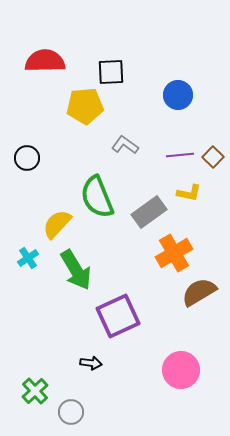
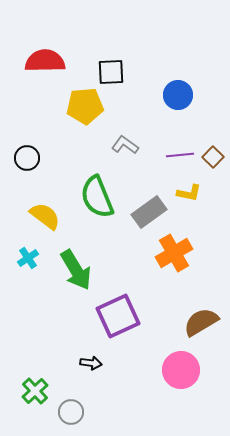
yellow semicircle: moved 12 px left, 8 px up; rotated 84 degrees clockwise
brown semicircle: moved 2 px right, 30 px down
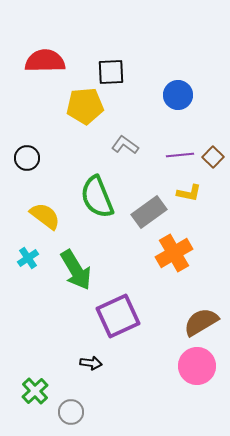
pink circle: moved 16 px right, 4 px up
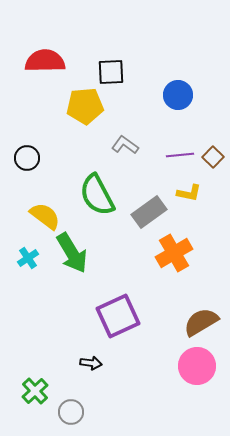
green semicircle: moved 2 px up; rotated 6 degrees counterclockwise
green arrow: moved 4 px left, 17 px up
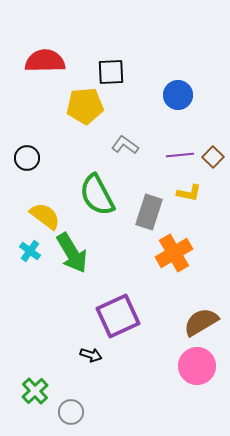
gray rectangle: rotated 36 degrees counterclockwise
cyan cross: moved 2 px right, 7 px up; rotated 20 degrees counterclockwise
black arrow: moved 8 px up; rotated 10 degrees clockwise
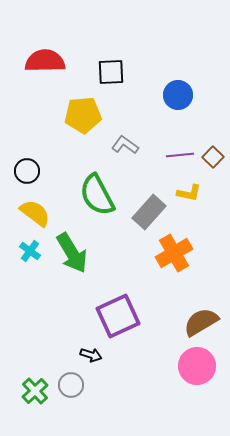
yellow pentagon: moved 2 px left, 9 px down
black circle: moved 13 px down
gray rectangle: rotated 24 degrees clockwise
yellow semicircle: moved 10 px left, 3 px up
gray circle: moved 27 px up
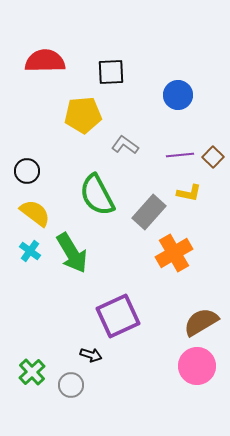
green cross: moved 3 px left, 19 px up
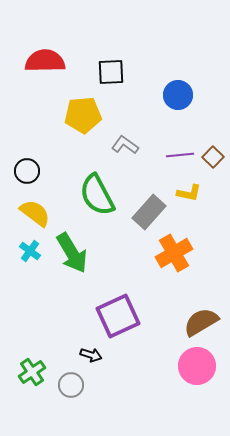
green cross: rotated 8 degrees clockwise
